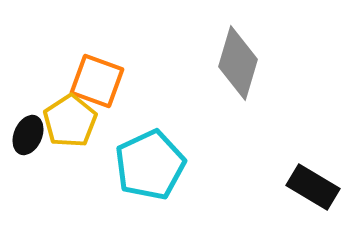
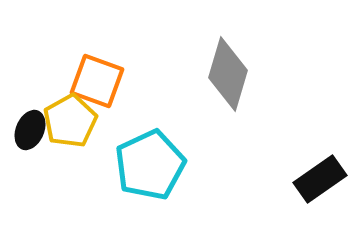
gray diamond: moved 10 px left, 11 px down
yellow pentagon: rotated 4 degrees clockwise
black ellipse: moved 2 px right, 5 px up
black rectangle: moved 7 px right, 8 px up; rotated 66 degrees counterclockwise
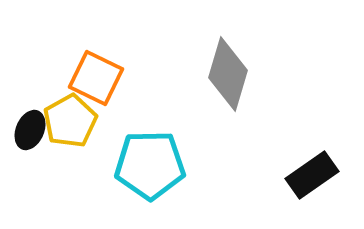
orange square: moved 1 px left, 3 px up; rotated 6 degrees clockwise
cyan pentagon: rotated 24 degrees clockwise
black rectangle: moved 8 px left, 4 px up
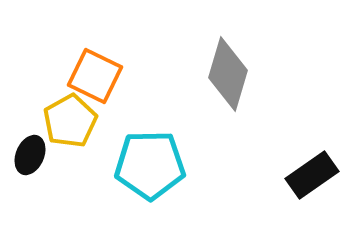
orange square: moved 1 px left, 2 px up
black ellipse: moved 25 px down
